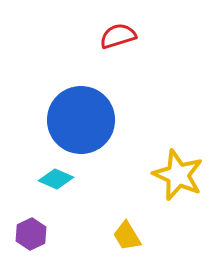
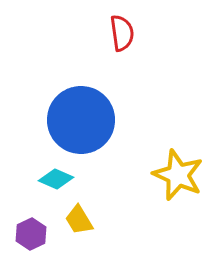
red semicircle: moved 4 px right, 3 px up; rotated 99 degrees clockwise
yellow trapezoid: moved 48 px left, 16 px up
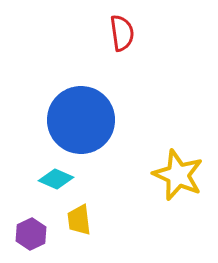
yellow trapezoid: rotated 24 degrees clockwise
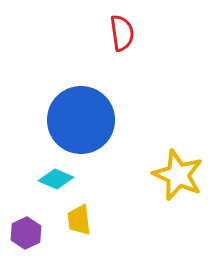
purple hexagon: moved 5 px left, 1 px up
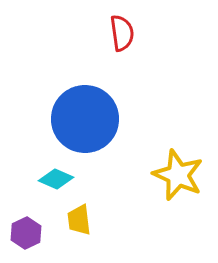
blue circle: moved 4 px right, 1 px up
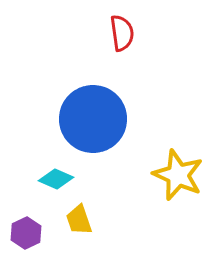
blue circle: moved 8 px right
yellow trapezoid: rotated 12 degrees counterclockwise
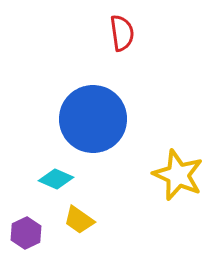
yellow trapezoid: rotated 36 degrees counterclockwise
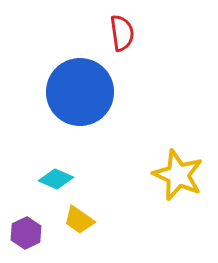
blue circle: moved 13 px left, 27 px up
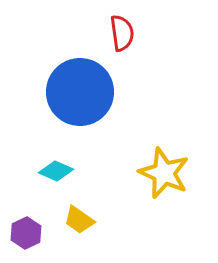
yellow star: moved 14 px left, 2 px up
cyan diamond: moved 8 px up
